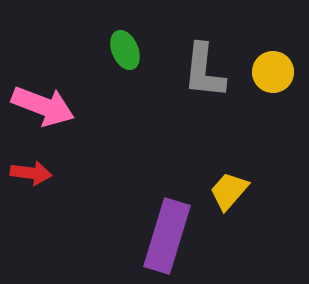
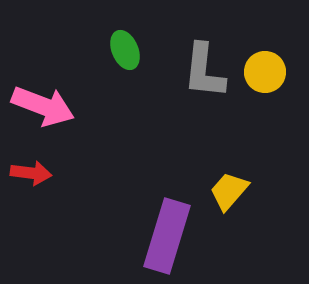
yellow circle: moved 8 px left
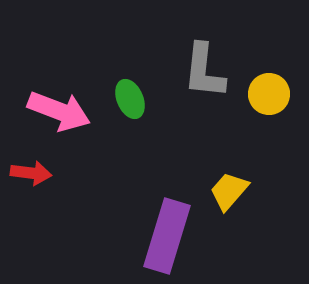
green ellipse: moved 5 px right, 49 px down
yellow circle: moved 4 px right, 22 px down
pink arrow: moved 16 px right, 5 px down
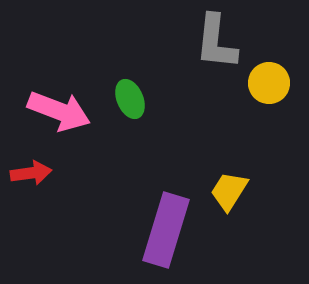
gray L-shape: moved 12 px right, 29 px up
yellow circle: moved 11 px up
red arrow: rotated 15 degrees counterclockwise
yellow trapezoid: rotated 9 degrees counterclockwise
purple rectangle: moved 1 px left, 6 px up
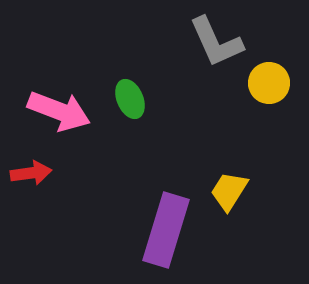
gray L-shape: rotated 30 degrees counterclockwise
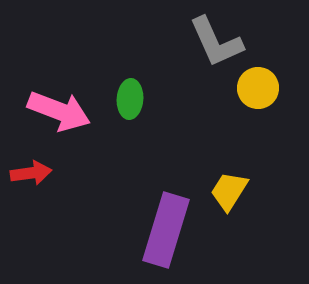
yellow circle: moved 11 px left, 5 px down
green ellipse: rotated 27 degrees clockwise
